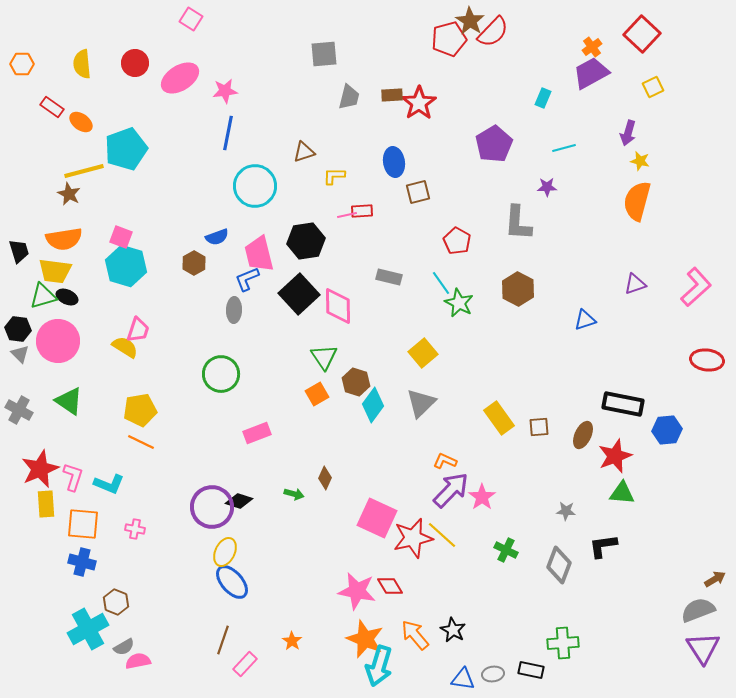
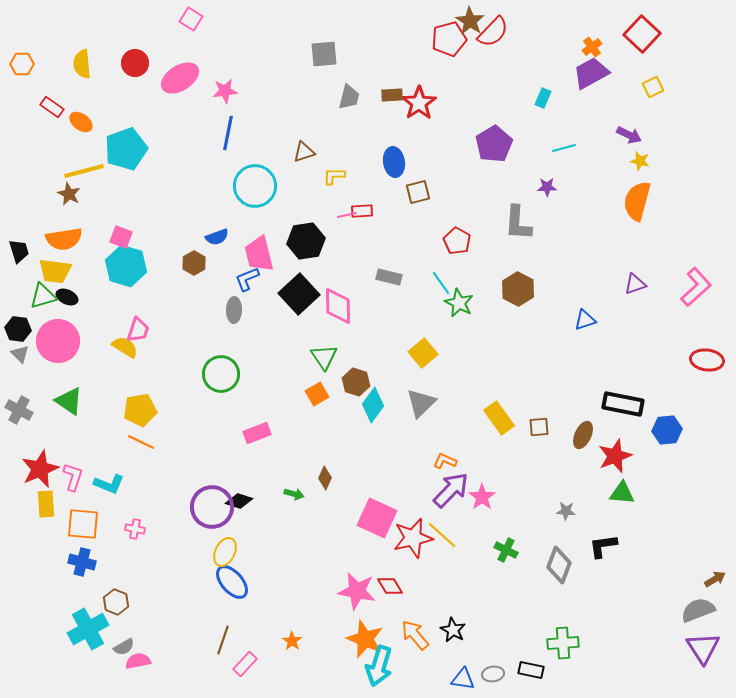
purple arrow at (628, 133): moved 1 px right, 2 px down; rotated 80 degrees counterclockwise
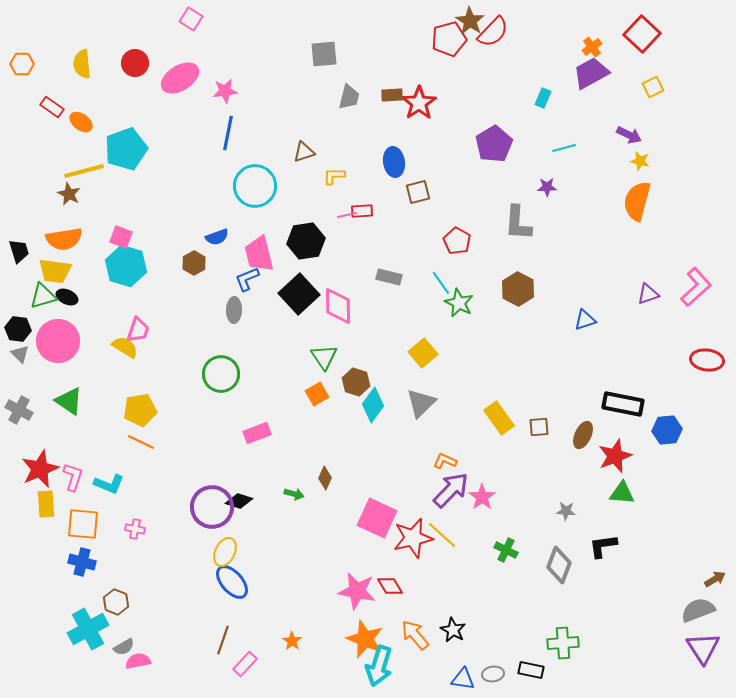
purple triangle at (635, 284): moved 13 px right, 10 px down
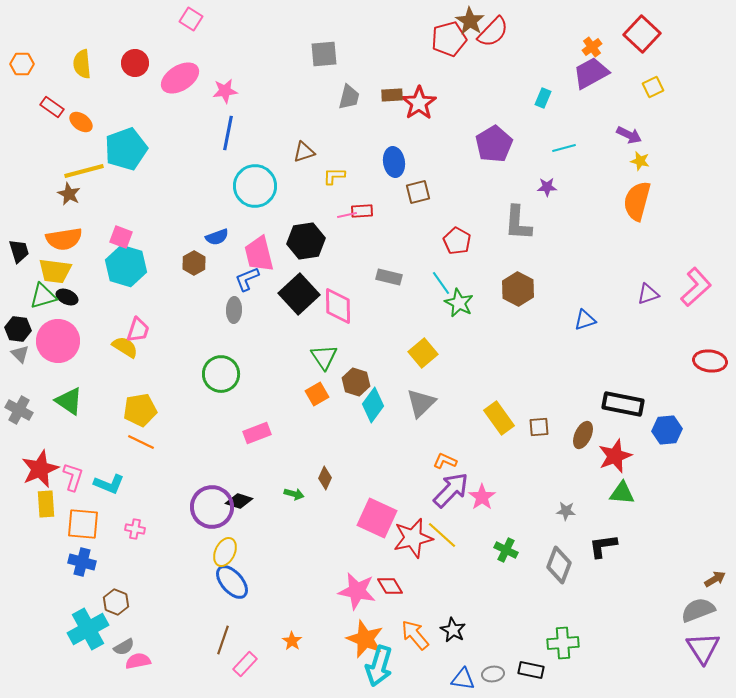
red ellipse at (707, 360): moved 3 px right, 1 px down
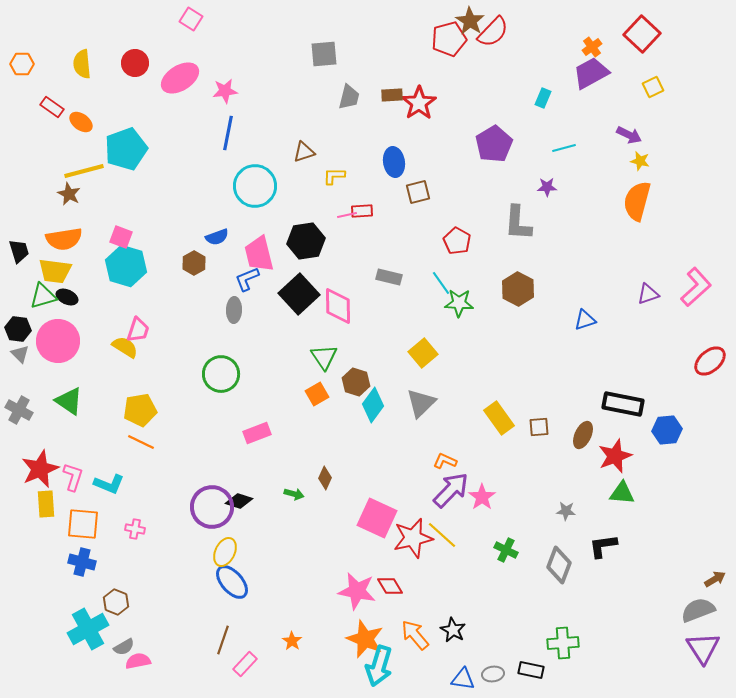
green star at (459, 303): rotated 24 degrees counterclockwise
red ellipse at (710, 361): rotated 48 degrees counterclockwise
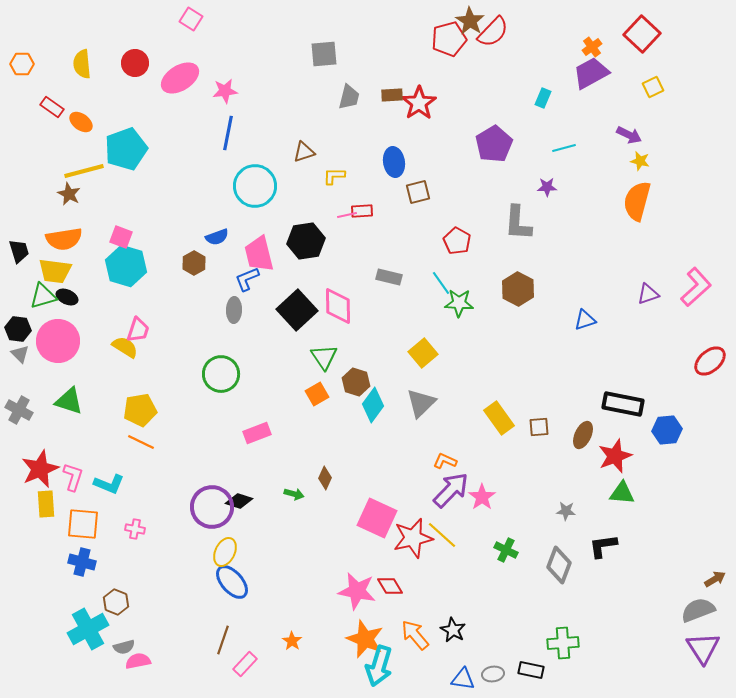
black square at (299, 294): moved 2 px left, 16 px down
green triangle at (69, 401): rotated 16 degrees counterclockwise
gray semicircle at (124, 647): rotated 15 degrees clockwise
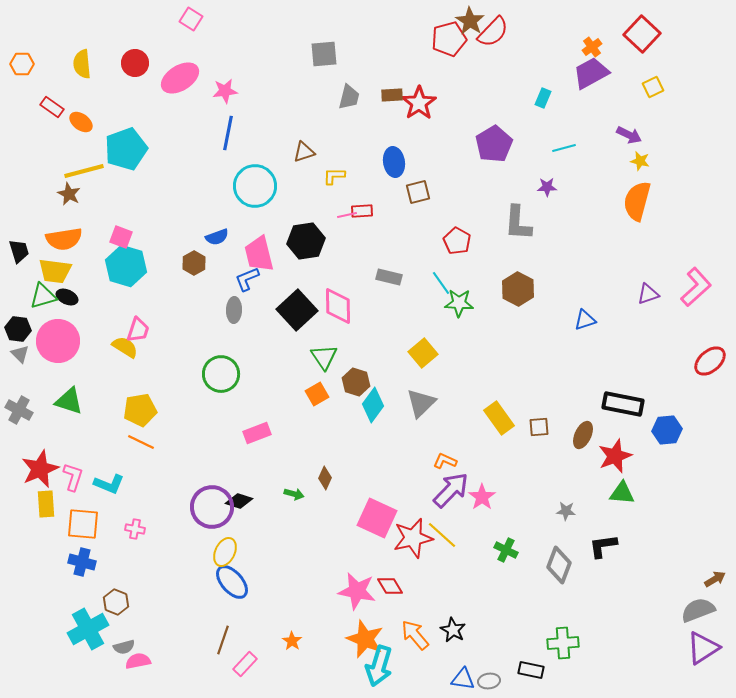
purple triangle at (703, 648): rotated 30 degrees clockwise
gray ellipse at (493, 674): moved 4 px left, 7 px down
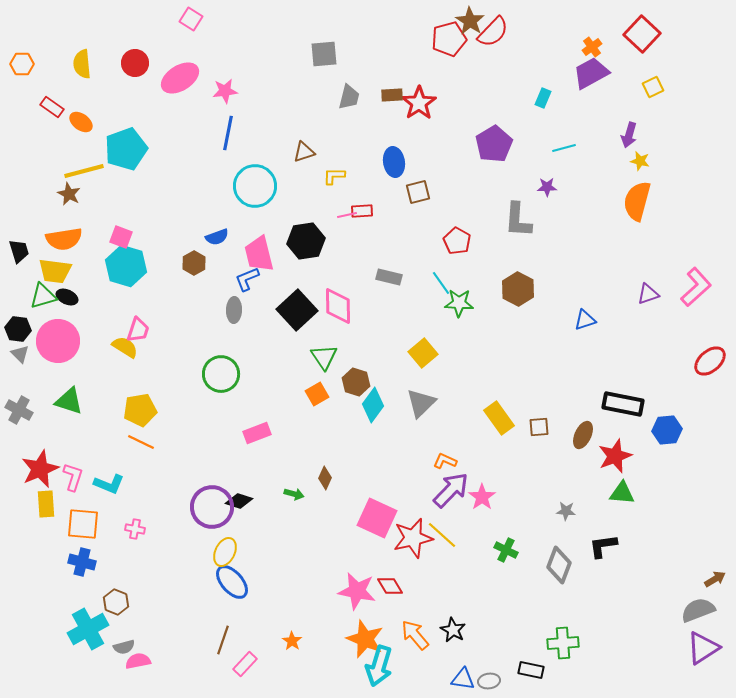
purple arrow at (629, 135): rotated 80 degrees clockwise
gray L-shape at (518, 223): moved 3 px up
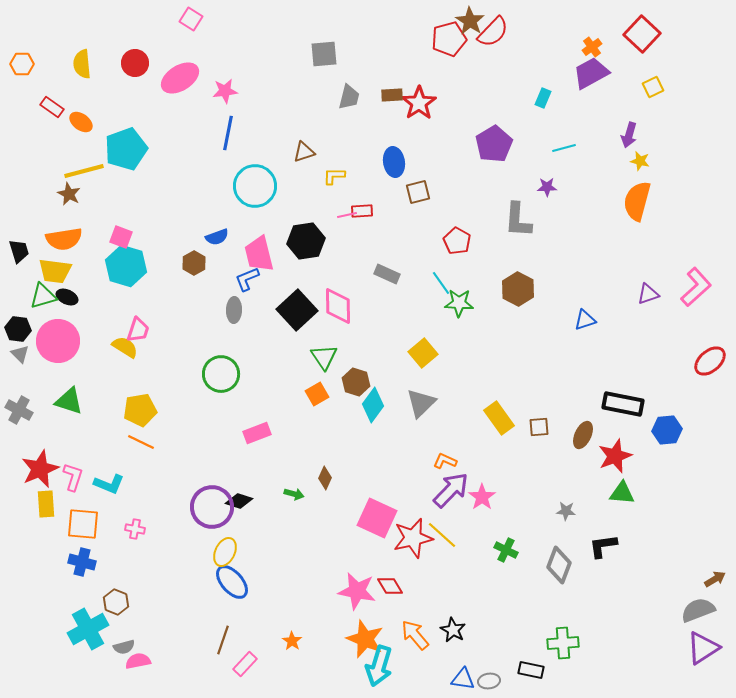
gray rectangle at (389, 277): moved 2 px left, 3 px up; rotated 10 degrees clockwise
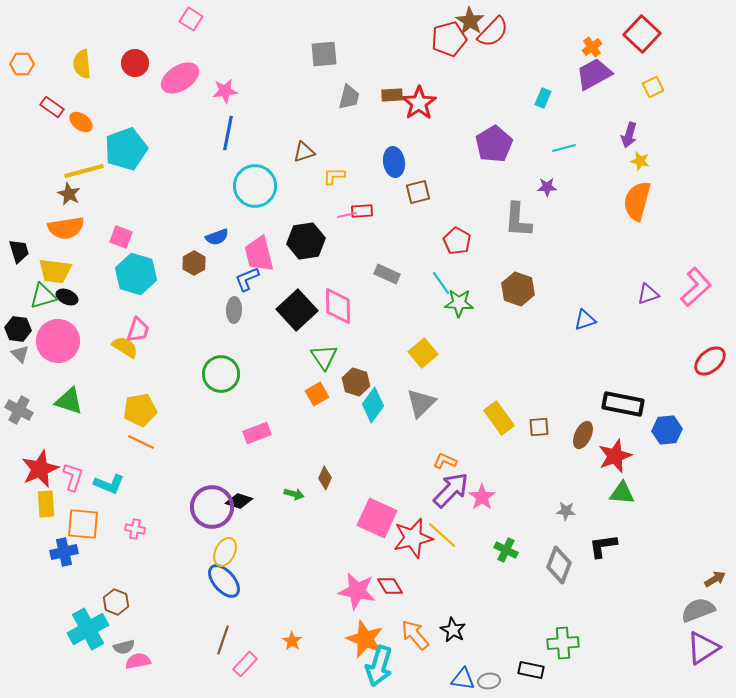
purple trapezoid at (591, 73): moved 3 px right, 1 px down
orange semicircle at (64, 239): moved 2 px right, 11 px up
cyan hexagon at (126, 266): moved 10 px right, 8 px down
brown hexagon at (518, 289): rotated 8 degrees counterclockwise
blue cross at (82, 562): moved 18 px left, 10 px up; rotated 28 degrees counterclockwise
blue ellipse at (232, 582): moved 8 px left, 1 px up
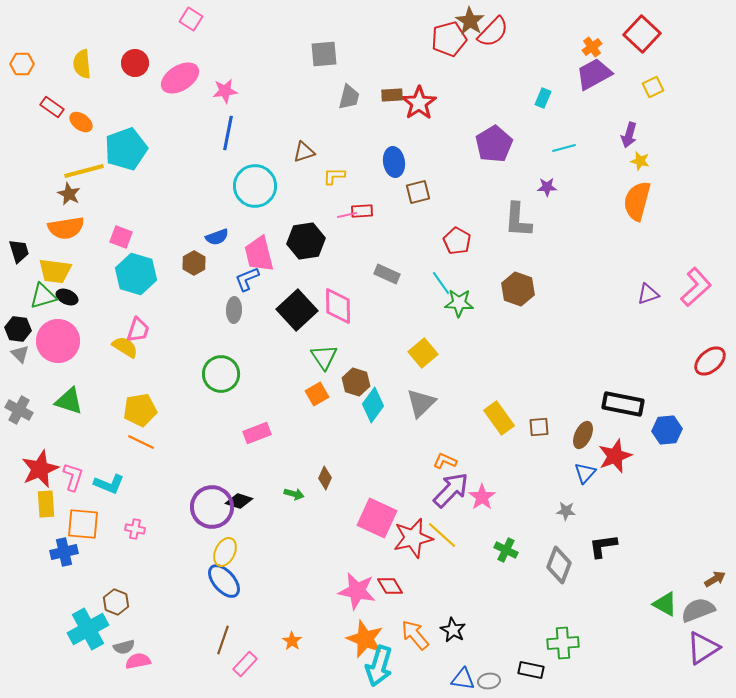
blue triangle at (585, 320): moved 153 px down; rotated 30 degrees counterclockwise
green triangle at (622, 493): moved 43 px right, 111 px down; rotated 24 degrees clockwise
